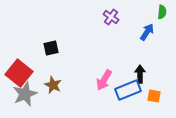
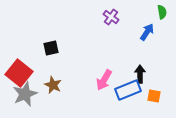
green semicircle: rotated 16 degrees counterclockwise
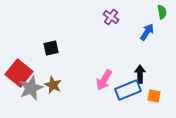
gray star: moved 6 px right, 6 px up
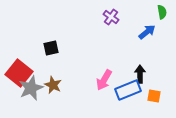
blue arrow: rotated 18 degrees clockwise
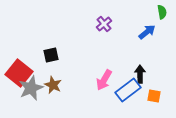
purple cross: moved 7 px left, 7 px down; rotated 14 degrees clockwise
black square: moved 7 px down
blue rectangle: rotated 15 degrees counterclockwise
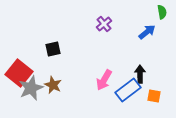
black square: moved 2 px right, 6 px up
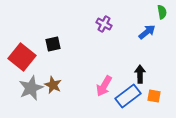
purple cross: rotated 21 degrees counterclockwise
black square: moved 5 px up
red square: moved 3 px right, 16 px up
pink arrow: moved 6 px down
blue rectangle: moved 6 px down
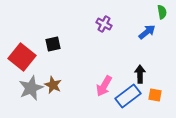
orange square: moved 1 px right, 1 px up
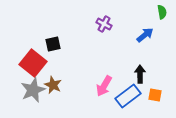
blue arrow: moved 2 px left, 3 px down
red square: moved 11 px right, 6 px down
gray star: moved 2 px right, 2 px down
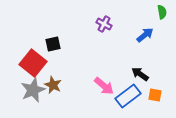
black arrow: rotated 54 degrees counterclockwise
pink arrow: rotated 80 degrees counterclockwise
